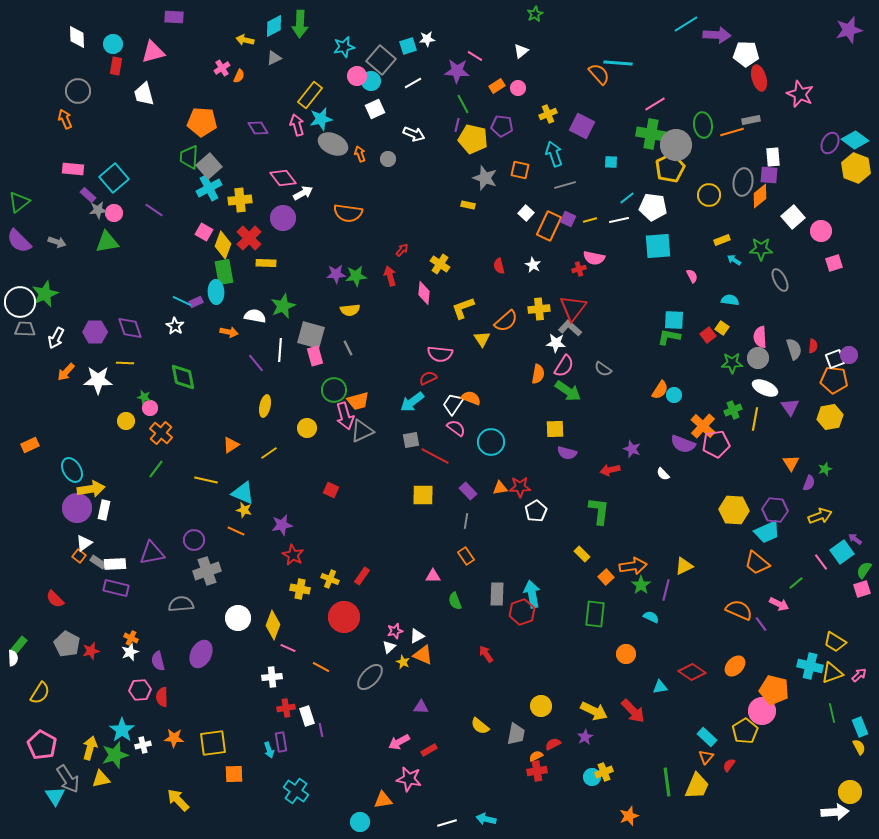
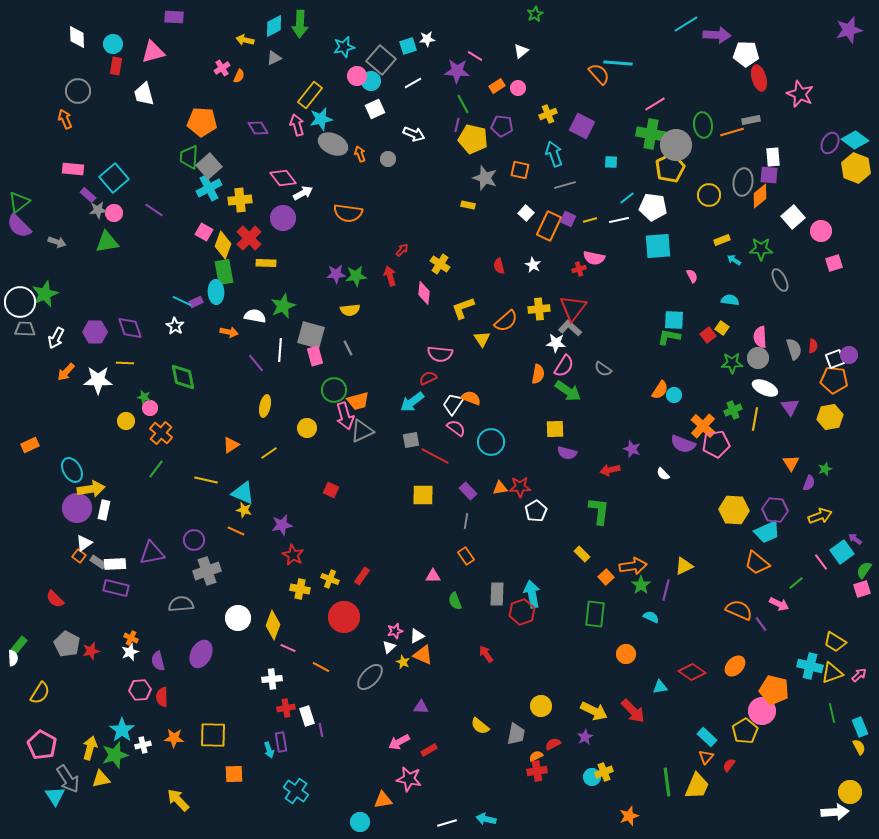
purple semicircle at (19, 241): moved 15 px up
white cross at (272, 677): moved 2 px down
yellow square at (213, 743): moved 8 px up; rotated 8 degrees clockwise
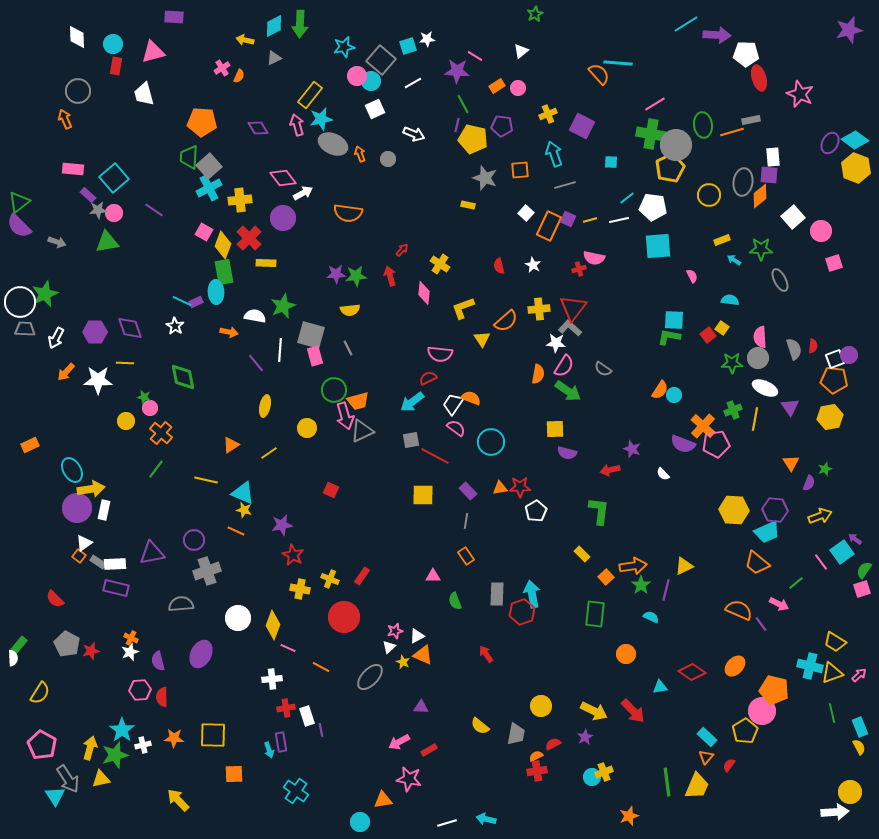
orange square at (520, 170): rotated 18 degrees counterclockwise
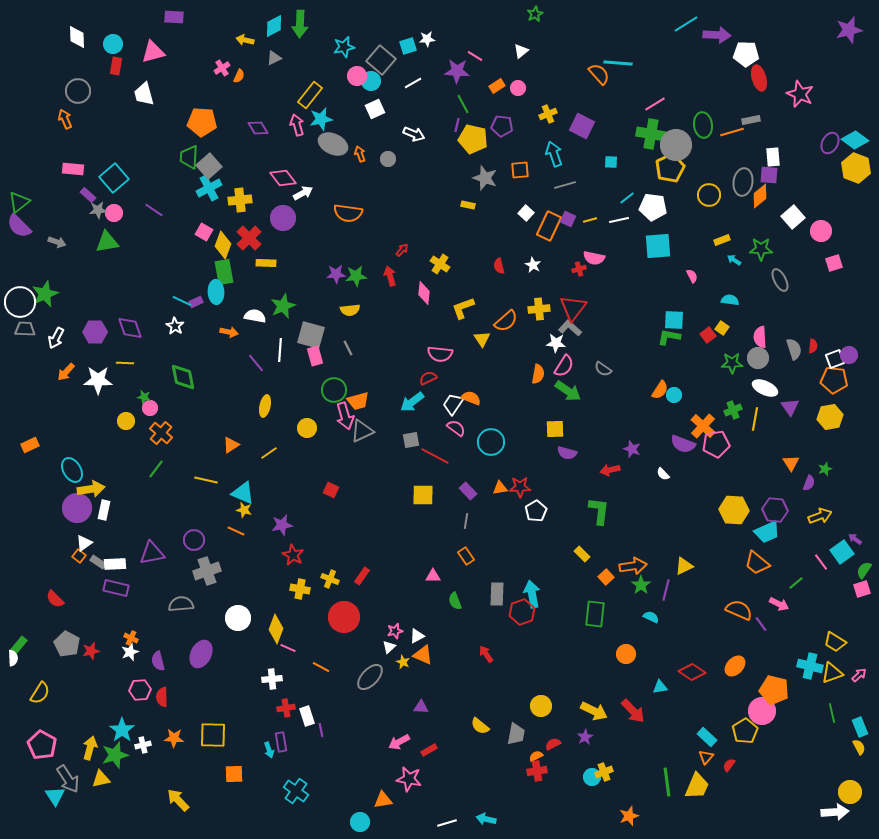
yellow diamond at (273, 625): moved 3 px right, 4 px down
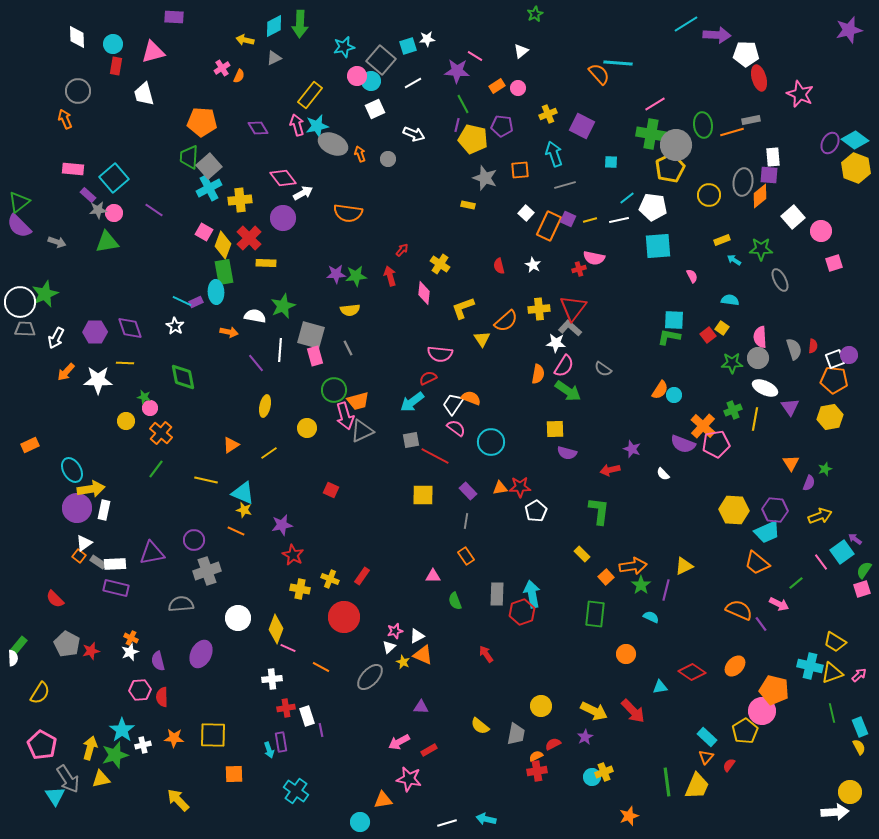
cyan star at (321, 119): moved 4 px left, 7 px down
